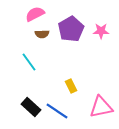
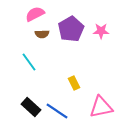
yellow rectangle: moved 3 px right, 3 px up
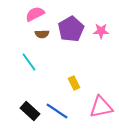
black rectangle: moved 1 px left, 4 px down
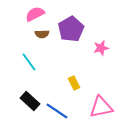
pink star: moved 17 px down; rotated 14 degrees counterclockwise
black rectangle: moved 10 px up
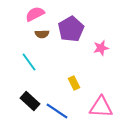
pink triangle: rotated 15 degrees clockwise
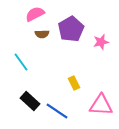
pink star: moved 6 px up
cyan line: moved 8 px left
pink triangle: moved 2 px up
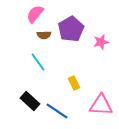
pink semicircle: rotated 24 degrees counterclockwise
brown semicircle: moved 2 px right, 1 px down
cyan line: moved 17 px right
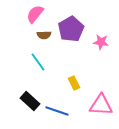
pink star: rotated 21 degrees clockwise
blue line: rotated 15 degrees counterclockwise
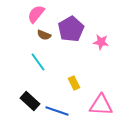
pink semicircle: moved 1 px right
brown semicircle: rotated 24 degrees clockwise
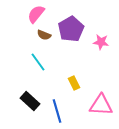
blue line: rotated 55 degrees clockwise
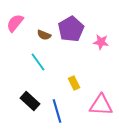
pink semicircle: moved 21 px left, 9 px down
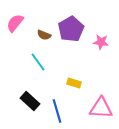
yellow rectangle: rotated 48 degrees counterclockwise
pink triangle: moved 3 px down
